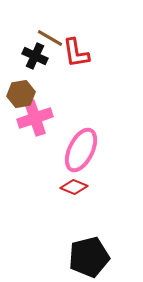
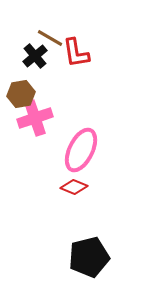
black cross: rotated 25 degrees clockwise
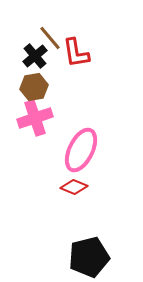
brown line: rotated 20 degrees clockwise
brown hexagon: moved 13 px right, 7 px up
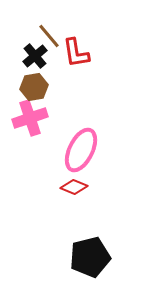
brown line: moved 1 px left, 2 px up
pink cross: moved 5 px left
black pentagon: moved 1 px right
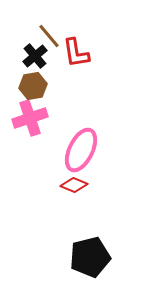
brown hexagon: moved 1 px left, 1 px up
red diamond: moved 2 px up
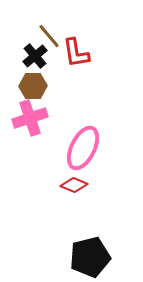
brown hexagon: rotated 8 degrees clockwise
pink ellipse: moved 2 px right, 2 px up
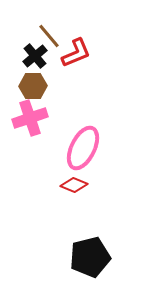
red L-shape: rotated 104 degrees counterclockwise
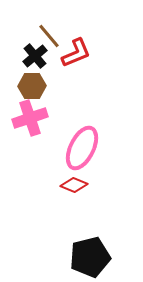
brown hexagon: moved 1 px left
pink ellipse: moved 1 px left
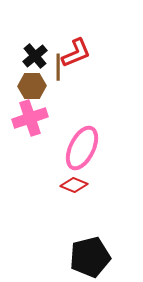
brown line: moved 9 px right, 31 px down; rotated 40 degrees clockwise
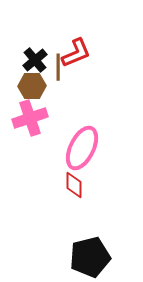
black cross: moved 4 px down
red diamond: rotated 68 degrees clockwise
